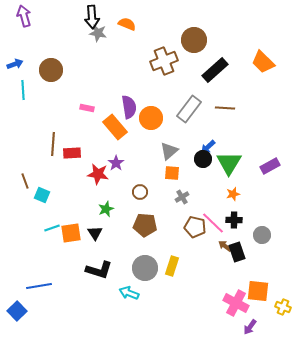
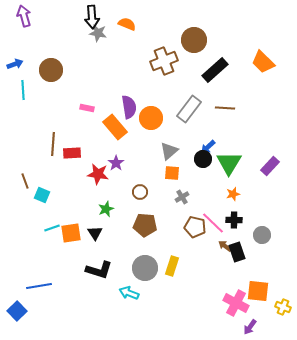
purple rectangle at (270, 166): rotated 18 degrees counterclockwise
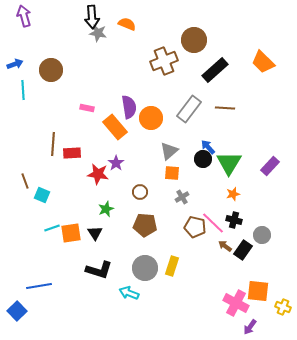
blue arrow at (208, 147): rotated 91 degrees clockwise
black cross at (234, 220): rotated 14 degrees clockwise
black rectangle at (237, 252): moved 6 px right, 2 px up; rotated 54 degrees clockwise
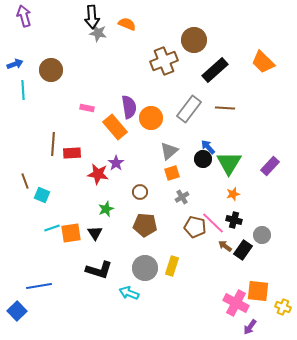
orange square at (172, 173): rotated 21 degrees counterclockwise
